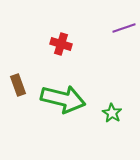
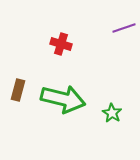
brown rectangle: moved 5 px down; rotated 35 degrees clockwise
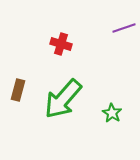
green arrow: rotated 117 degrees clockwise
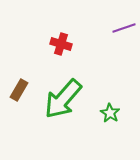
brown rectangle: moved 1 px right; rotated 15 degrees clockwise
green star: moved 2 px left
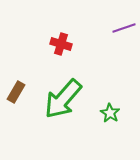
brown rectangle: moved 3 px left, 2 px down
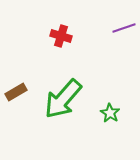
red cross: moved 8 px up
brown rectangle: rotated 30 degrees clockwise
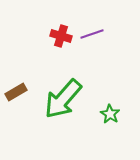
purple line: moved 32 px left, 6 px down
green star: moved 1 px down
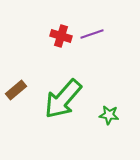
brown rectangle: moved 2 px up; rotated 10 degrees counterclockwise
green star: moved 1 px left, 1 px down; rotated 24 degrees counterclockwise
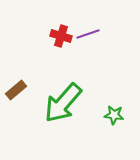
purple line: moved 4 px left
green arrow: moved 4 px down
green star: moved 5 px right
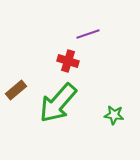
red cross: moved 7 px right, 25 px down
green arrow: moved 5 px left
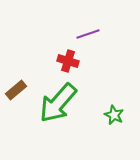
green star: rotated 18 degrees clockwise
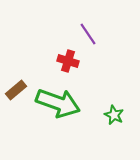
purple line: rotated 75 degrees clockwise
green arrow: rotated 111 degrees counterclockwise
